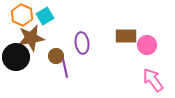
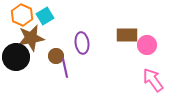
brown rectangle: moved 1 px right, 1 px up
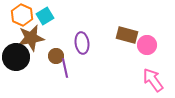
brown rectangle: rotated 15 degrees clockwise
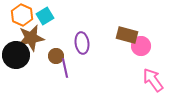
pink circle: moved 6 px left, 1 px down
black circle: moved 2 px up
